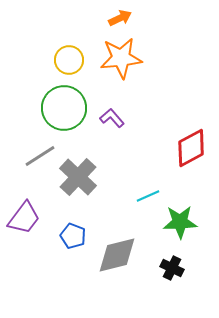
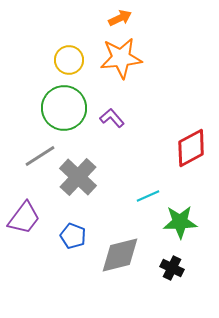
gray diamond: moved 3 px right
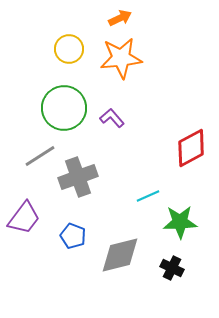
yellow circle: moved 11 px up
gray cross: rotated 27 degrees clockwise
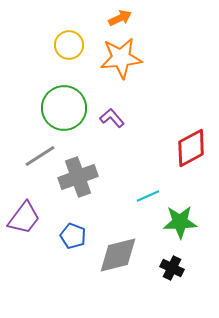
yellow circle: moved 4 px up
gray diamond: moved 2 px left
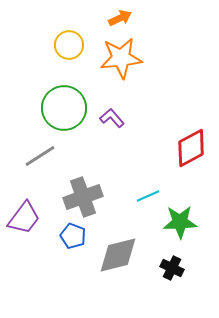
gray cross: moved 5 px right, 20 px down
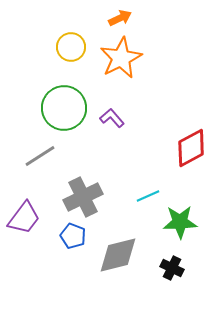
yellow circle: moved 2 px right, 2 px down
orange star: rotated 21 degrees counterclockwise
gray cross: rotated 6 degrees counterclockwise
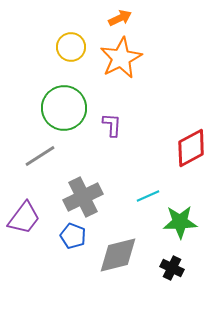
purple L-shape: moved 7 px down; rotated 45 degrees clockwise
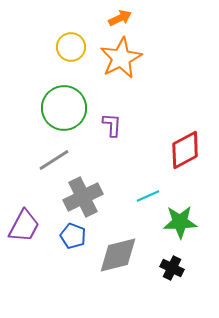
red diamond: moved 6 px left, 2 px down
gray line: moved 14 px right, 4 px down
purple trapezoid: moved 8 px down; rotated 9 degrees counterclockwise
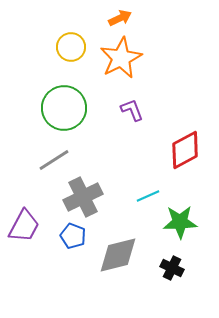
purple L-shape: moved 20 px right, 15 px up; rotated 25 degrees counterclockwise
